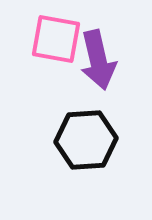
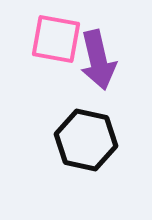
black hexagon: rotated 16 degrees clockwise
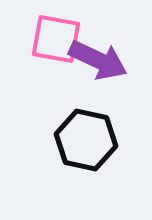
purple arrow: rotated 52 degrees counterclockwise
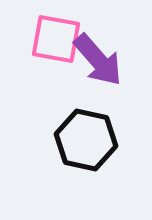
purple arrow: rotated 24 degrees clockwise
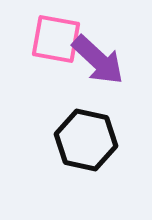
purple arrow: rotated 6 degrees counterclockwise
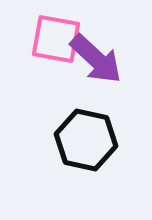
purple arrow: moved 2 px left, 1 px up
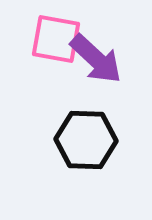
black hexagon: rotated 10 degrees counterclockwise
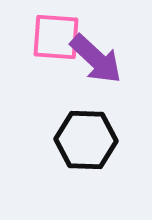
pink square: moved 2 px up; rotated 6 degrees counterclockwise
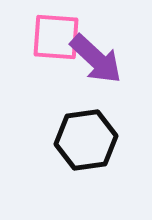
black hexagon: rotated 10 degrees counterclockwise
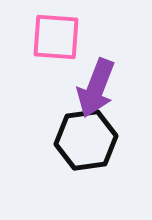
purple arrow: moved 29 px down; rotated 68 degrees clockwise
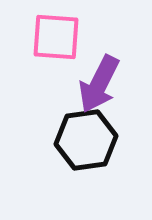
purple arrow: moved 3 px right, 4 px up; rotated 6 degrees clockwise
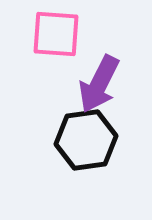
pink square: moved 3 px up
